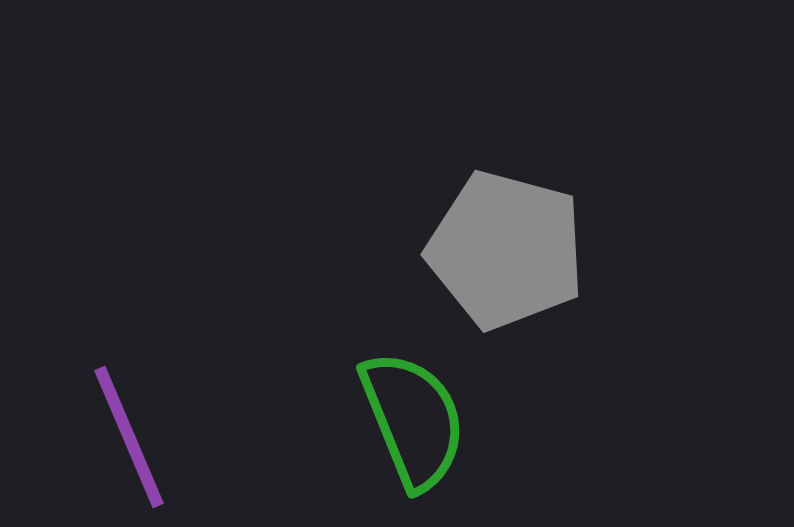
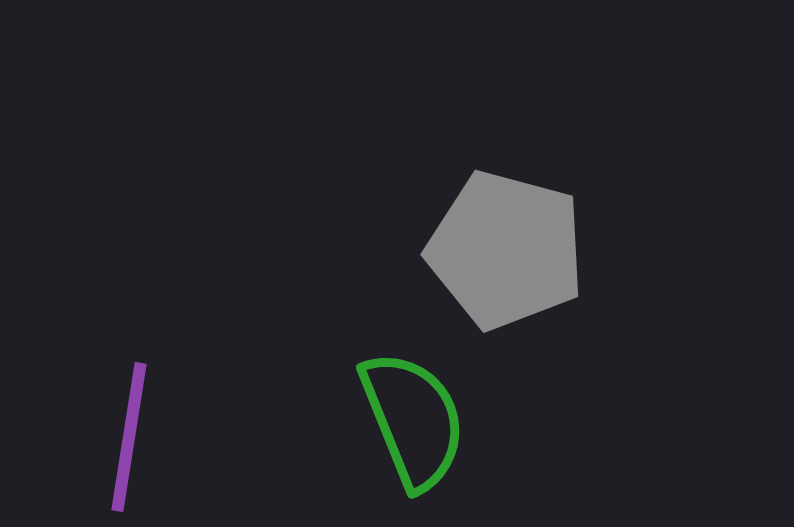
purple line: rotated 32 degrees clockwise
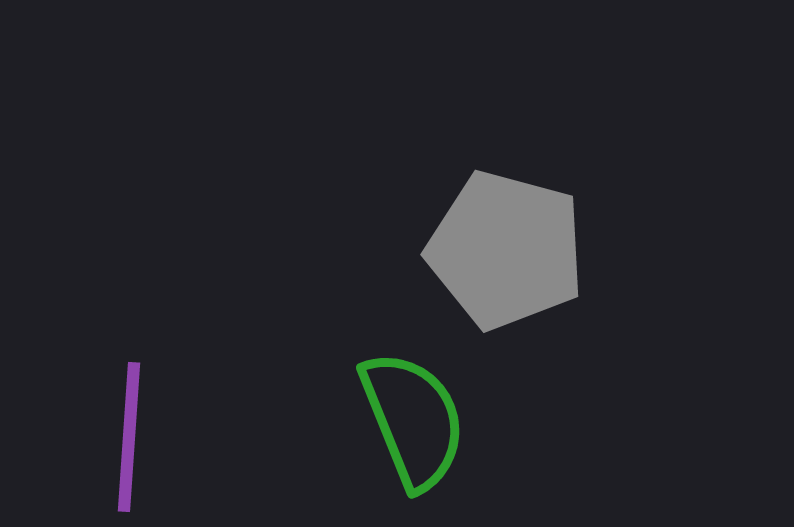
purple line: rotated 5 degrees counterclockwise
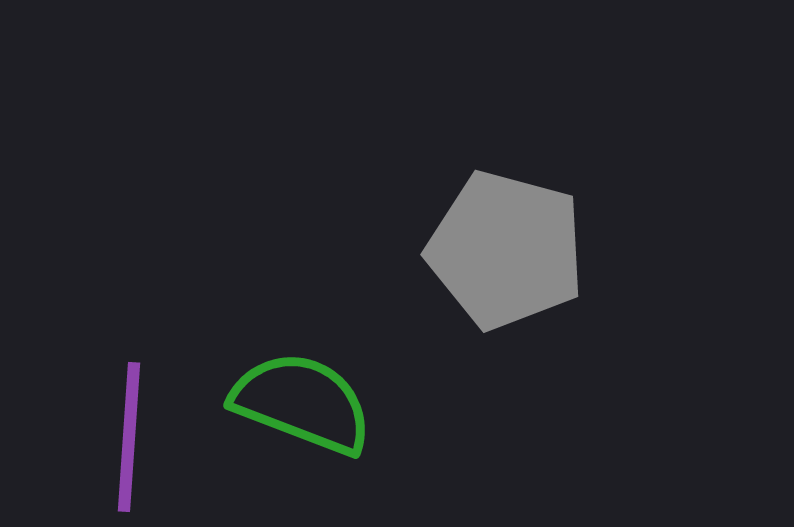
green semicircle: moved 111 px left, 17 px up; rotated 47 degrees counterclockwise
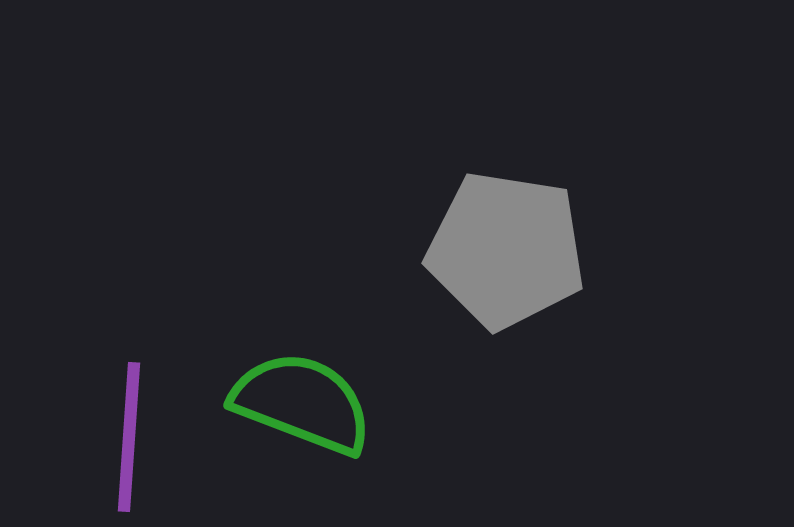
gray pentagon: rotated 6 degrees counterclockwise
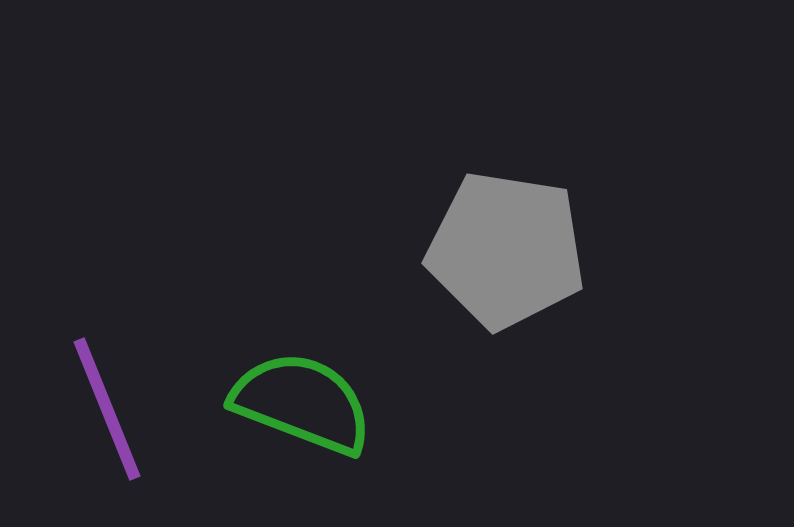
purple line: moved 22 px left, 28 px up; rotated 26 degrees counterclockwise
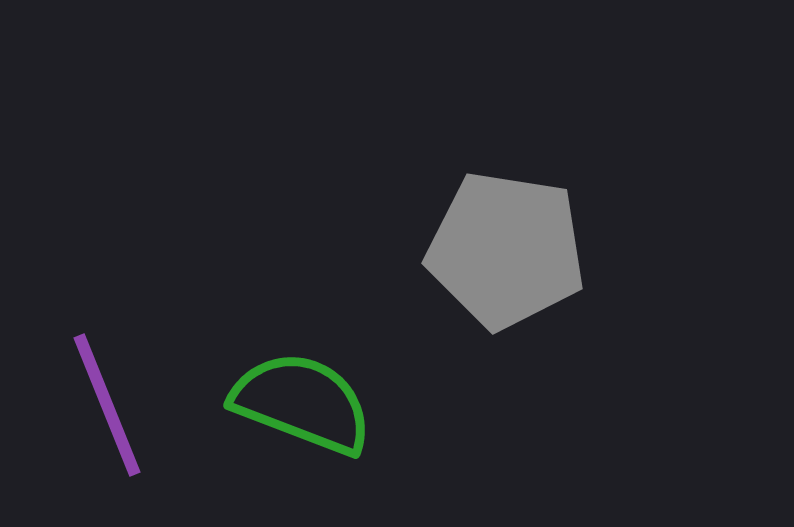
purple line: moved 4 px up
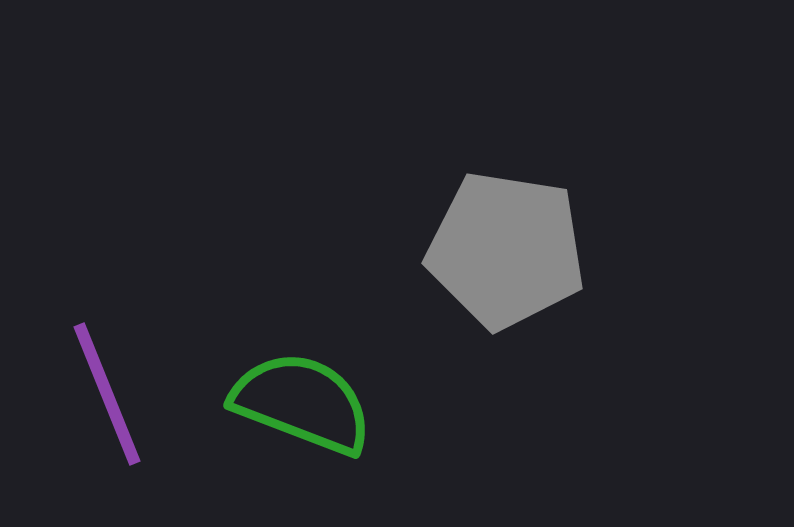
purple line: moved 11 px up
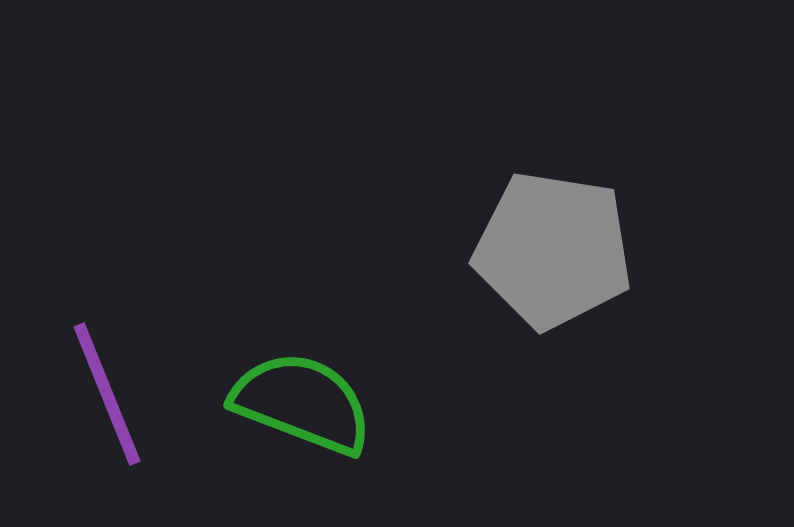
gray pentagon: moved 47 px right
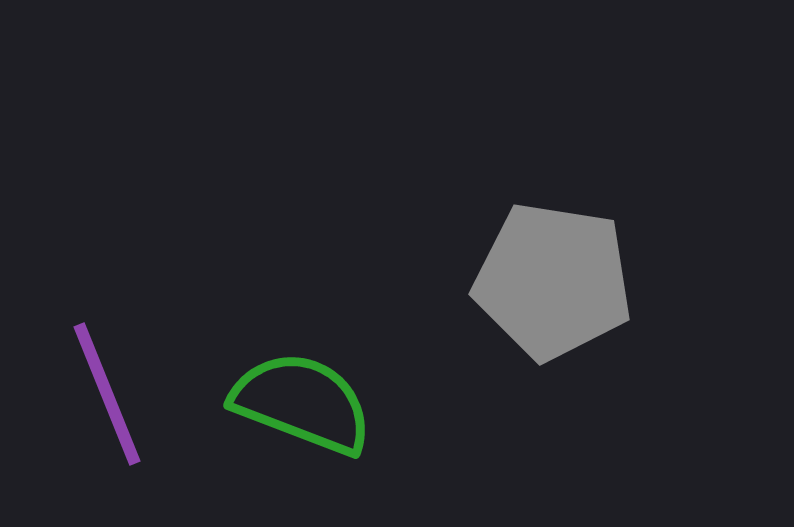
gray pentagon: moved 31 px down
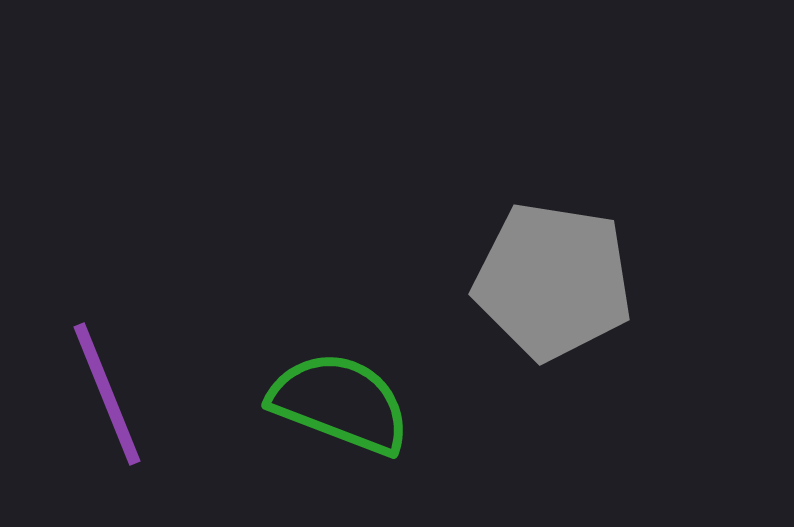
green semicircle: moved 38 px right
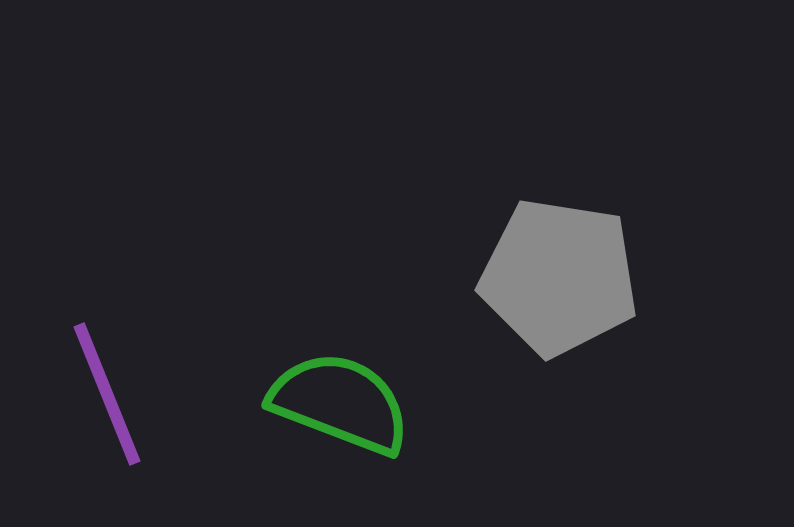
gray pentagon: moved 6 px right, 4 px up
